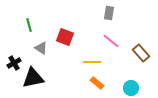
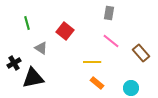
green line: moved 2 px left, 2 px up
red square: moved 6 px up; rotated 18 degrees clockwise
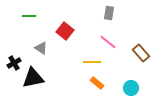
green line: moved 2 px right, 7 px up; rotated 72 degrees counterclockwise
pink line: moved 3 px left, 1 px down
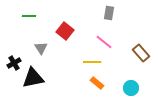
pink line: moved 4 px left
gray triangle: rotated 24 degrees clockwise
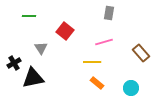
pink line: rotated 54 degrees counterclockwise
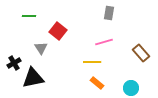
red square: moved 7 px left
